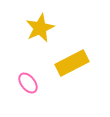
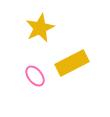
pink ellipse: moved 7 px right, 7 px up
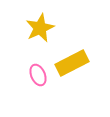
pink ellipse: moved 3 px right, 1 px up; rotated 15 degrees clockwise
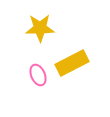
yellow star: rotated 24 degrees clockwise
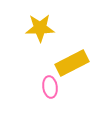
pink ellipse: moved 12 px right, 12 px down; rotated 15 degrees clockwise
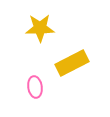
pink ellipse: moved 15 px left
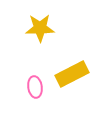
yellow rectangle: moved 11 px down
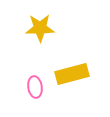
yellow rectangle: rotated 12 degrees clockwise
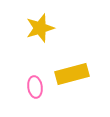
yellow star: rotated 16 degrees counterclockwise
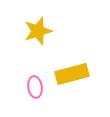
yellow star: moved 2 px left, 3 px down
